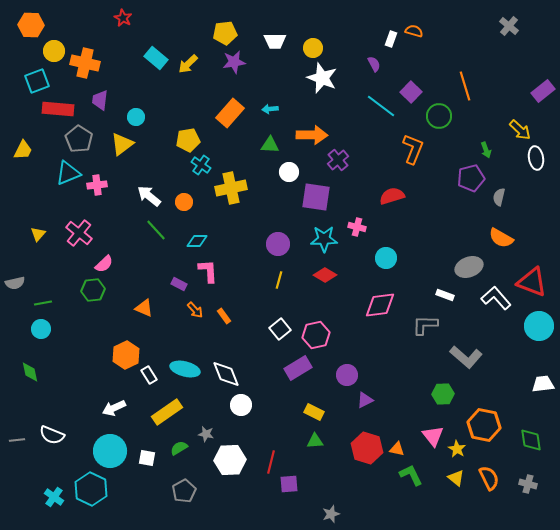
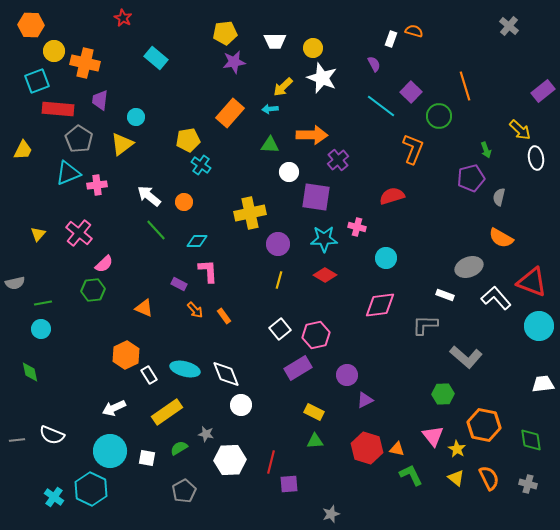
yellow arrow at (188, 64): moved 95 px right, 23 px down
yellow cross at (231, 188): moved 19 px right, 25 px down
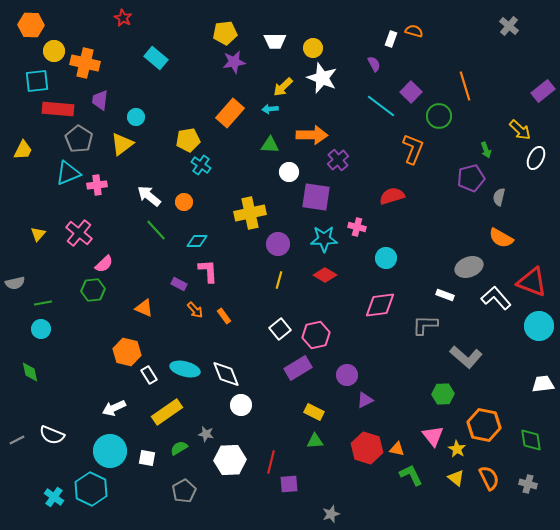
cyan square at (37, 81): rotated 15 degrees clockwise
white ellipse at (536, 158): rotated 35 degrees clockwise
orange hexagon at (126, 355): moved 1 px right, 3 px up; rotated 20 degrees counterclockwise
gray line at (17, 440): rotated 21 degrees counterclockwise
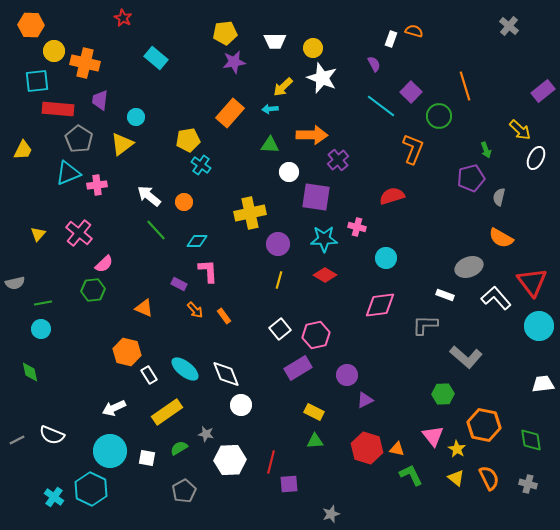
red triangle at (532, 282): rotated 32 degrees clockwise
cyan ellipse at (185, 369): rotated 24 degrees clockwise
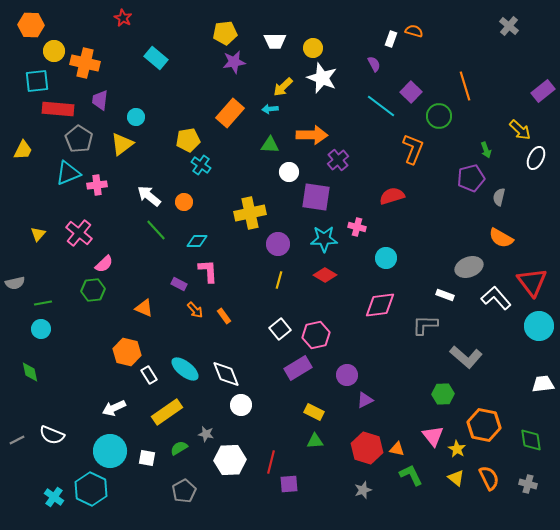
gray star at (331, 514): moved 32 px right, 24 px up
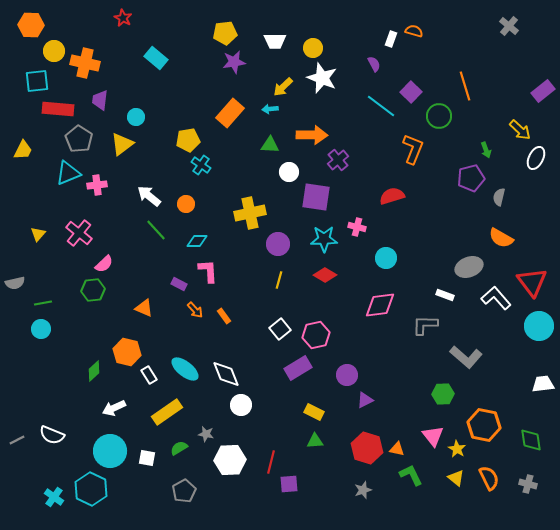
orange circle at (184, 202): moved 2 px right, 2 px down
green diamond at (30, 372): moved 64 px right, 1 px up; rotated 60 degrees clockwise
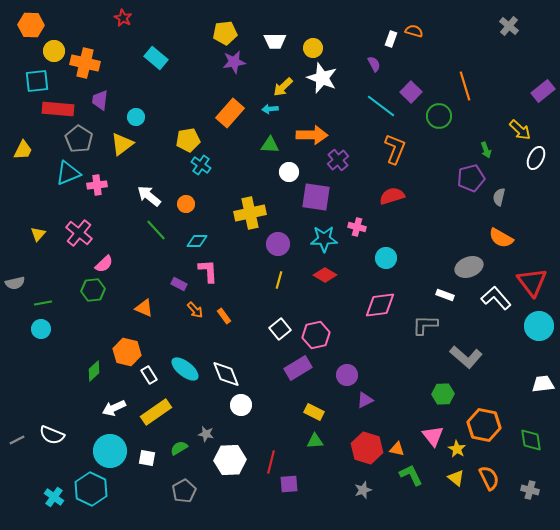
orange L-shape at (413, 149): moved 18 px left
yellow rectangle at (167, 412): moved 11 px left
gray cross at (528, 484): moved 2 px right, 6 px down
